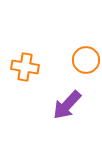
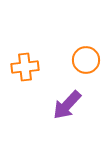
orange cross: rotated 16 degrees counterclockwise
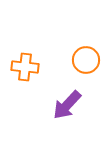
orange cross: rotated 12 degrees clockwise
